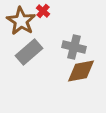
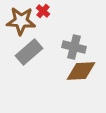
brown star: rotated 28 degrees counterclockwise
brown diamond: rotated 8 degrees clockwise
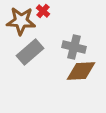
gray rectangle: moved 1 px right
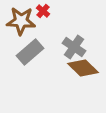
gray cross: rotated 20 degrees clockwise
brown diamond: moved 2 px right, 3 px up; rotated 48 degrees clockwise
